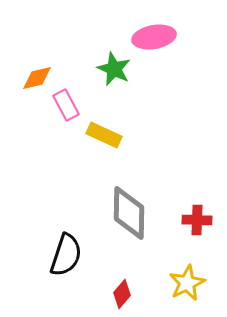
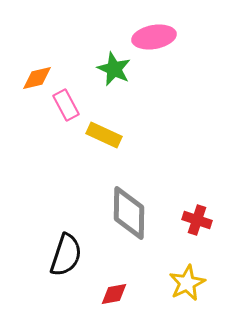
red cross: rotated 16 degrees clockwise
red diamond: moved 8 px left; rotated 40 degrees clockwise
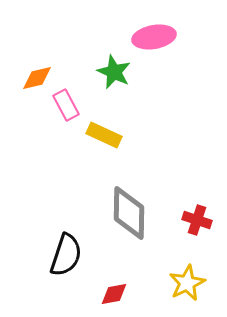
green star: moved 3 px down
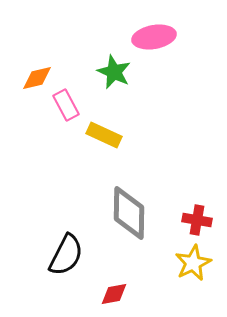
red cross: rotated 8 degrees counterclockwise
black semicircle: rotated 9 degrees clockwise
yellow star: moved 6 px right, 20 px up
